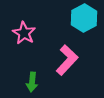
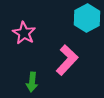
cyan hexagon: moved 3 px right
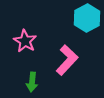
pink star: moved 1 px right, 8 px down
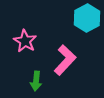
pink L-shape: moved 2 px left
green arrow: moved 4 px right, 1 px up
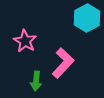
pink L-shape: moved 2 px left, 3 px down
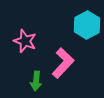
cyan hexagon: moved 7 px down
pink star: rotated 10 degrees counterclockwise
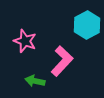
pink L-shape: moved 1 px left, 2 px up
green arrow: moved 1 px left; rotated 96 degrees clockwise
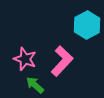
pink star: moved 18 px down
green arrow: moved 4 px down; rotated 30 degrees clockwise
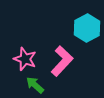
cyan hexagon: moved 3 px down
